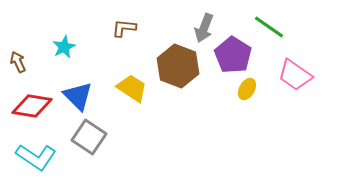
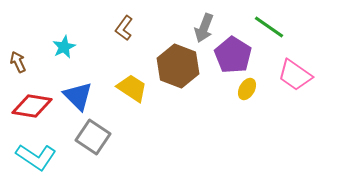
brown L-shape: rotated 60 degrees counterclockwise
gray square: moved 4 px right
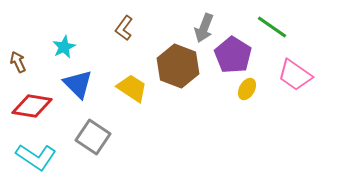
green line: moved 3 px right
blue triangle: moved 12 px up
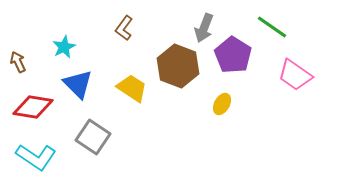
yellow ellipse: moved 25 px left, 15 px down
red diamond: moved 1 px right, 1 px down
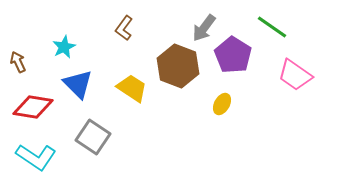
gray arrow: rotated 16 degrees clockwise
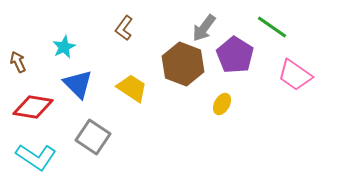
purple pentagon: moved 2 px right
brown hexagon: moved 5 px right, 2 px up
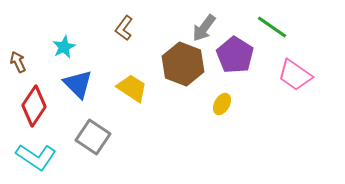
red diamond: moved 1 px right, 1 px up; rotated 66 degrees counterclockwise
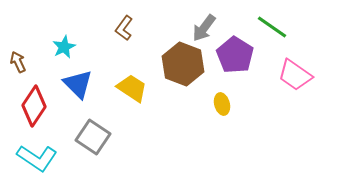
yellow ellipse: rotated 45 degrees counterclockwise
cyan L-shape: moved 1 px right, 1 px down
